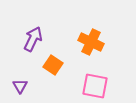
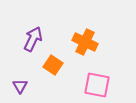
orange cross: moved 6 px left
pink square: moved 2 px right, 1 px up
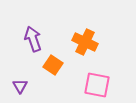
purple arrow: rotated 45 degrees counterclockwise
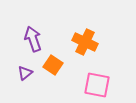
purple triangle: moved 5 px right, 13 px up; rotated 21 degrees clockwise
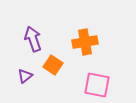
orange cross: rotated 35 degrees counterclockwise
purple triangle: moved 3 px down
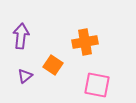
purple arrow: moved 12 px left, 3 px up; rotated 25 degrees clockwise
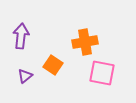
pink square: moved 5 px right, 12 px up
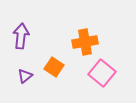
orange square: moved 1 px right, 2 px down
pink square: rotated 28 degrees clockwise
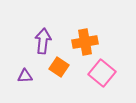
purple arrow: moved 22 px right, 5 px down
orange square: moved 5 px right
purple triangle: rotated 35 degrees clockwise
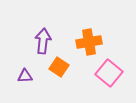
orange cross: moved 4 px right
pink square: moved 7 px right
